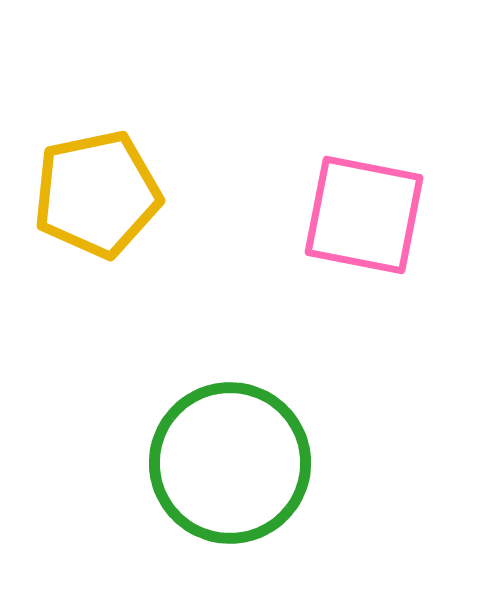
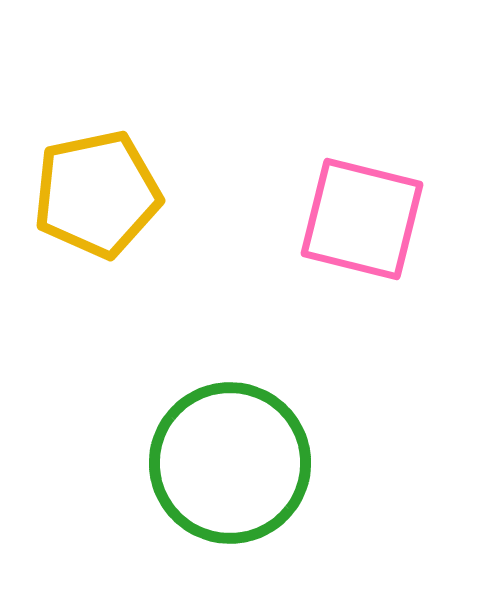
pink square: moved 2 px left, 4 px down; rotated 3 degrees clockwise
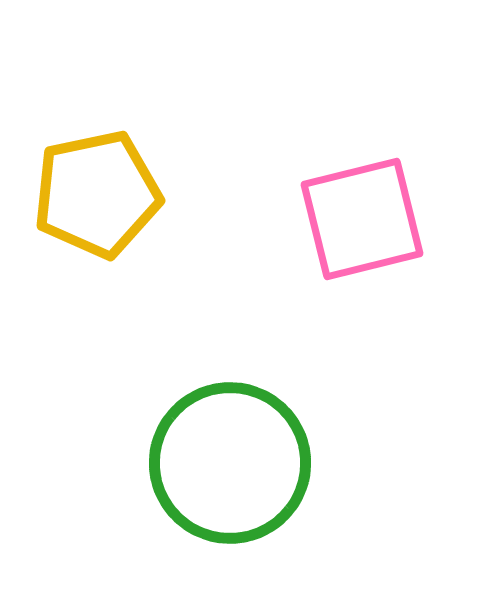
pink square: rotated 28 degrees counterclockwise
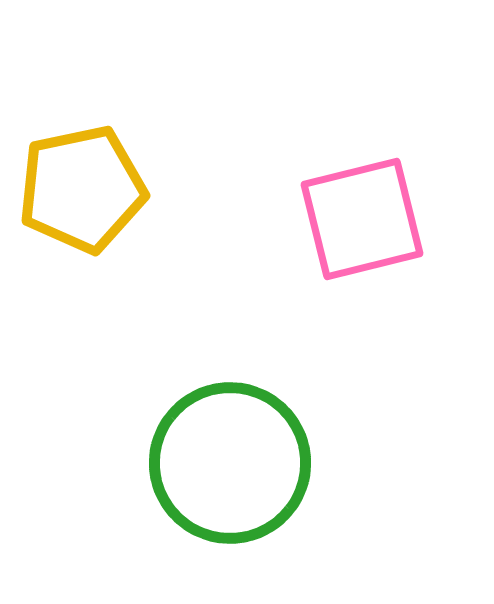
yellow pentagon: moved 15 px left, 5 px up
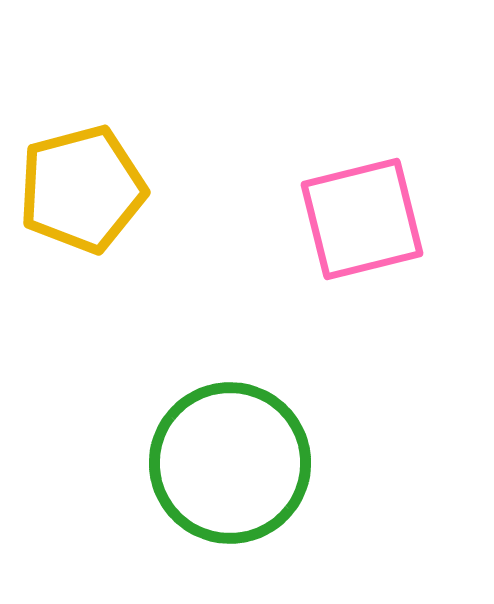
yellow pentagon: rotated 3 degrees counterclockwise
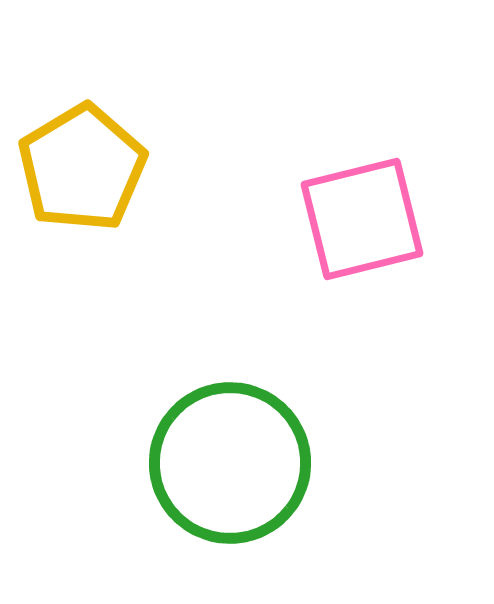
yellow pentagon: moved 21 px up; rotated 16 degrees counterclockwise
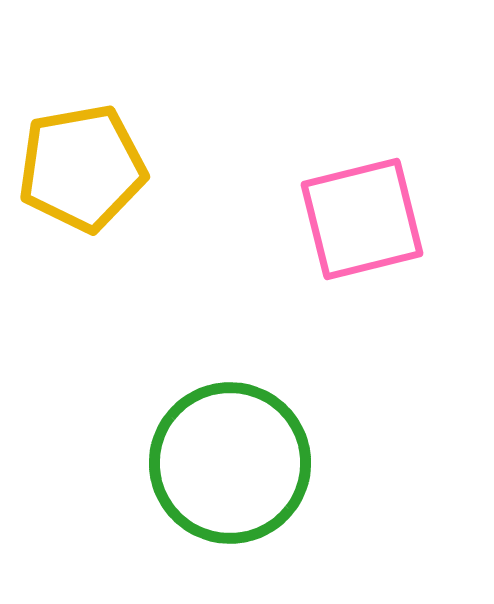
yellow pentagon: rotated 21 degrees clockwise
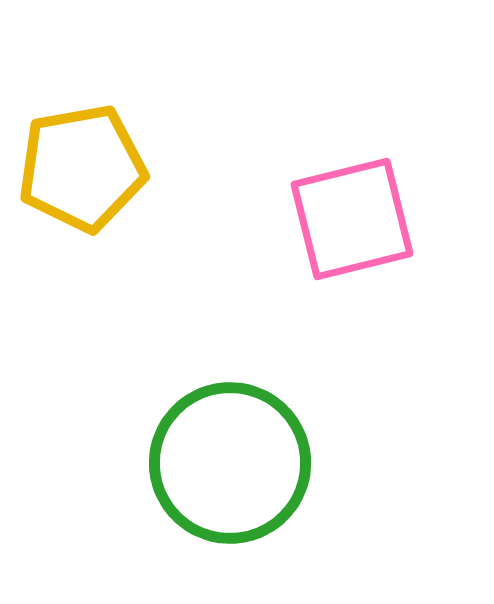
pink square: moved 10 px left
